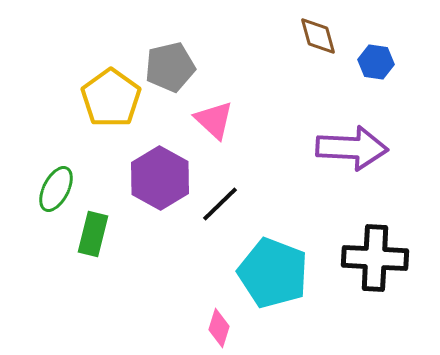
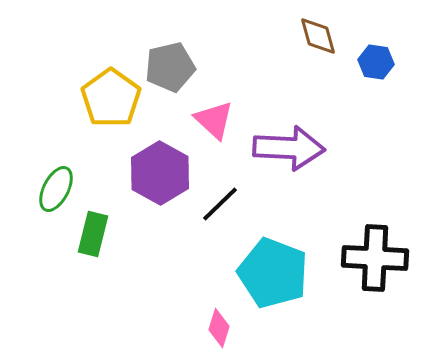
purple arrow: moved 63 px left
purple hexagon: moved 5 px up
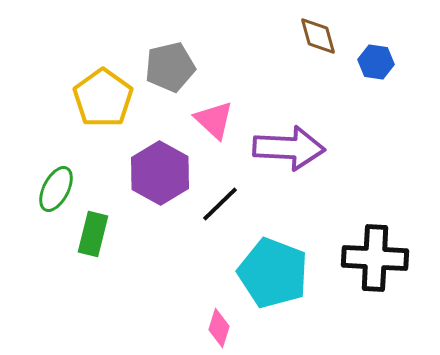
yellow pentagon: moved 8 px left
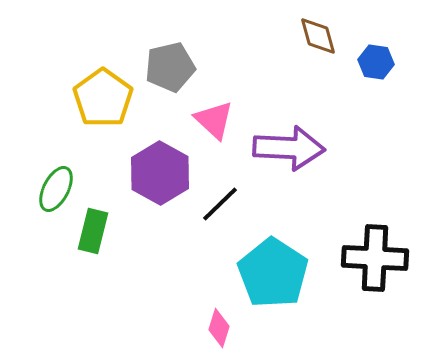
green rectangle: moved 3 px up
cyan pentagon: rotated 12 degrees clockwise
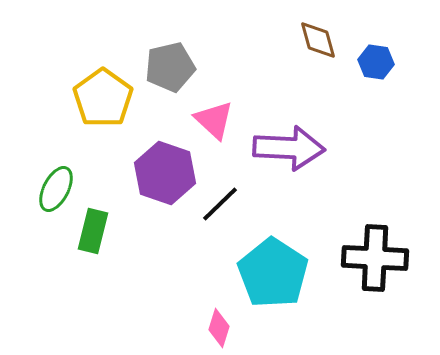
brown diamond: moved 4 px down
purple hexagon: moved 5 px right; rotated 10 degrees counterclockwise
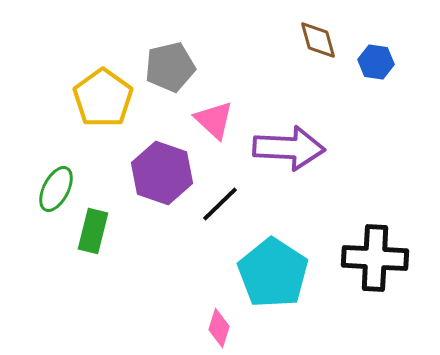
purple hexagon: moved 3 px left
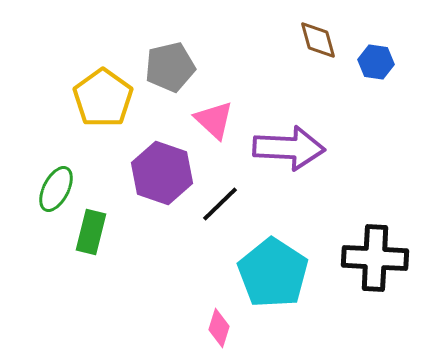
green rectangle: moved 2 px left, 1 px down
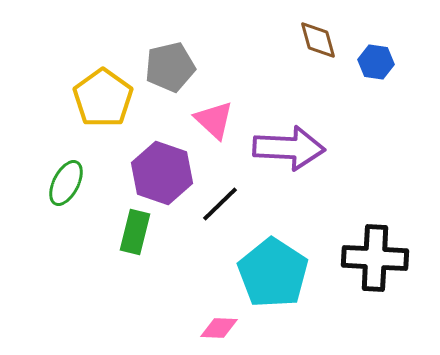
green ellipse: moved 10 px right, 6 px up
green rectangle: moved 44 px right
pink diamond: rotated 75 degrees clockwise
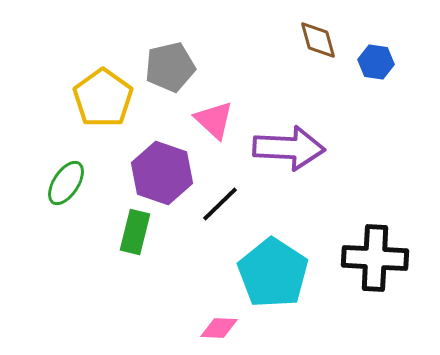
green ellipse: rotated 6 degrees clockwise
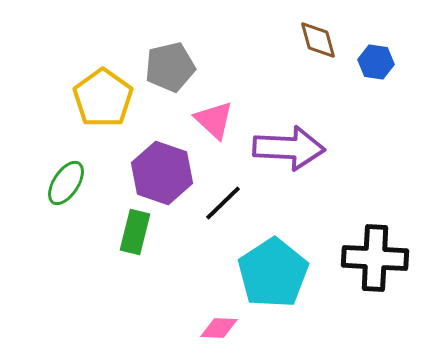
black line: moved 3 px right, 1 px up
cyan pentagon: rotated 6 degrees clockwise
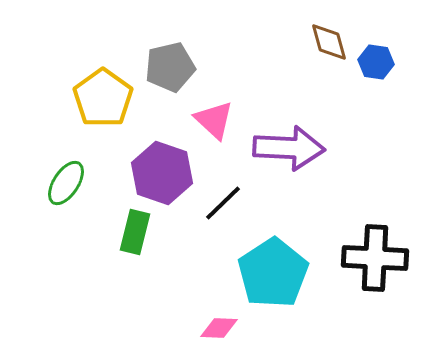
brown diamond: moved 11 px right, 2 px down
